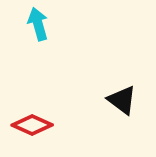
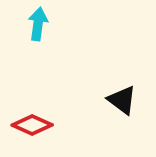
cyan arrow: rotated 24 degrees clockwise
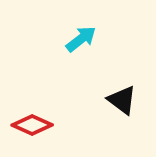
cyan arrow: moved 43 px right, 15 px down; rotated 44 degrees clockwise
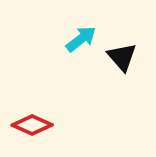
black triangle: moved 43 px up; rotated 12 degrees clockwise
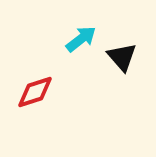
red diamond: moved 3 px right, 33 px up; rotated 42 degrees counterclockwise
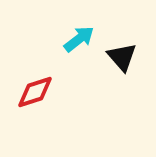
cyan arrow: moved 2 px left
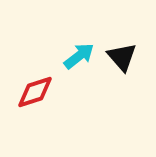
cyan arrow: moved 17 px down
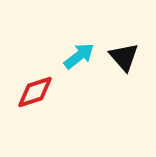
black triangle: moved 2 px right
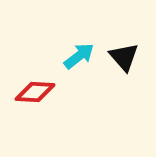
red diamond: rotated 21 degrees clockwise
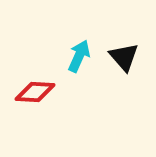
cyan arrow: rotated 28 degrees counterclockwise
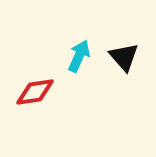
red diamond: rotated 12 degrees counterclockwise
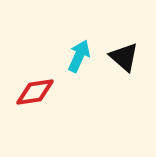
black triangle: rotated 8 degrees counterclockwise
